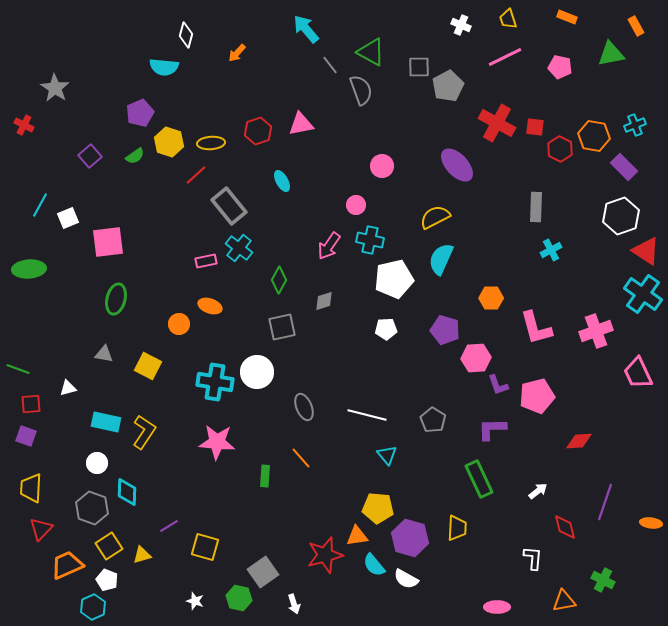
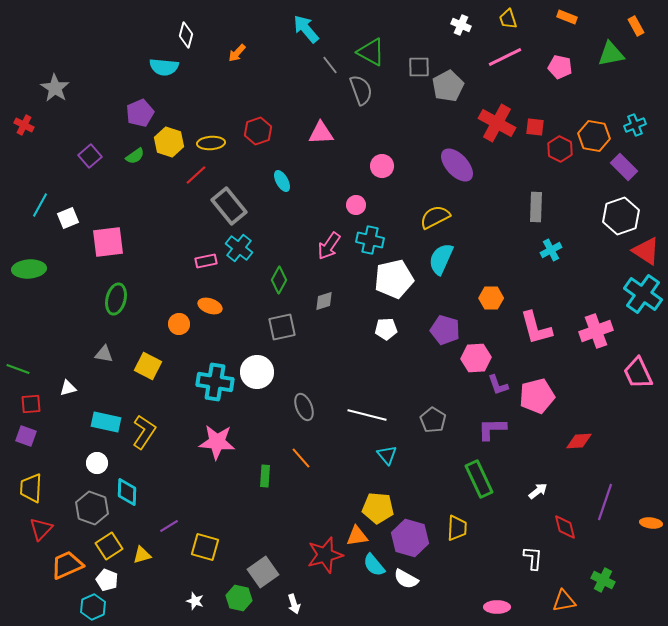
pink triangle at (301, 124): moved 20 px right, 9 px down; rotated 8 degrees clockwise
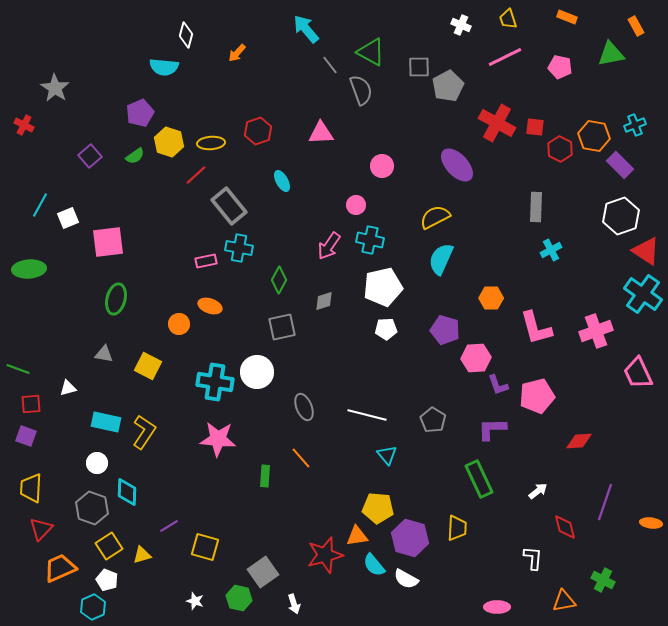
purple rectangle at (624, 167): moved 4 px left, 2 px up
cyan cross at (239, 248): rotated 28 degrees counterclockwise
white pentagon at (394, 279): moved 11 px left, 8 px down
pink star at (217, 442): moved 1 px right, 3 px up
orange trapezoid at (67, 565): moved 7 px left, 3 px down
